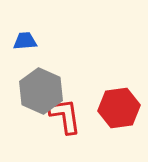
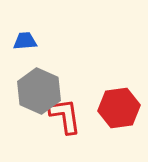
gray hexagon: moved 2 px left
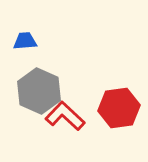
red L-shape: rotated 39 degrees counterclockwise
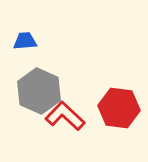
red hexagon: rotated 15 degrees clockwise
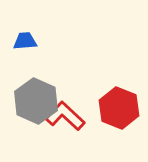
gray hexagon: moved 3 px left, 10 px down
red hexagon: rotated 15 degrees clockwise
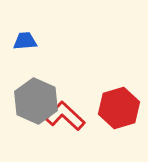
red hexagon: rotated 21 degrees clockwise
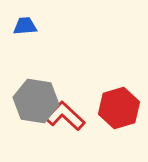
blue trapezoid: moved 15 px up
gray hexagon: rotated 15 degrees counterclockwise
